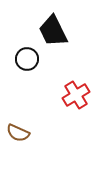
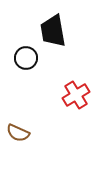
black trapezoid: rotated 16 degrees clockwise
black circle: moved 1 px left, 1 px up
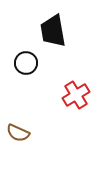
black circle: moved 5 px down
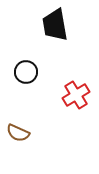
black trapezoid: moved 2 px right, 6 px up
black circle: moved 9 px down
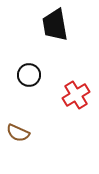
black circle: moved 3 px right, 3 px down
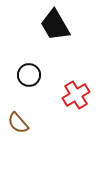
black trapezoid: rotated 20 degrees counterclockwise
brown semicircle: moved 10 px up; rotated 25 degrees clockwise
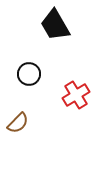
black circle: moved 1 px up
brown semicircle: rotated 95 degrees counterclockwise
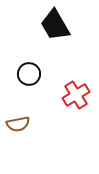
brown semicircle: moved 1 px down; rotated 35 degrees clockwise
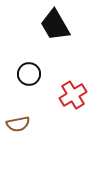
red cross: moved 3 px left
